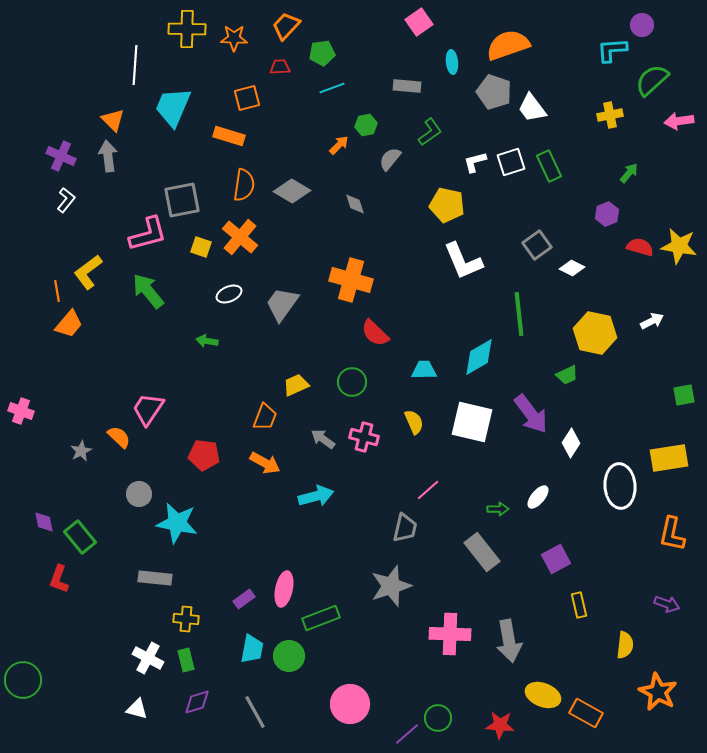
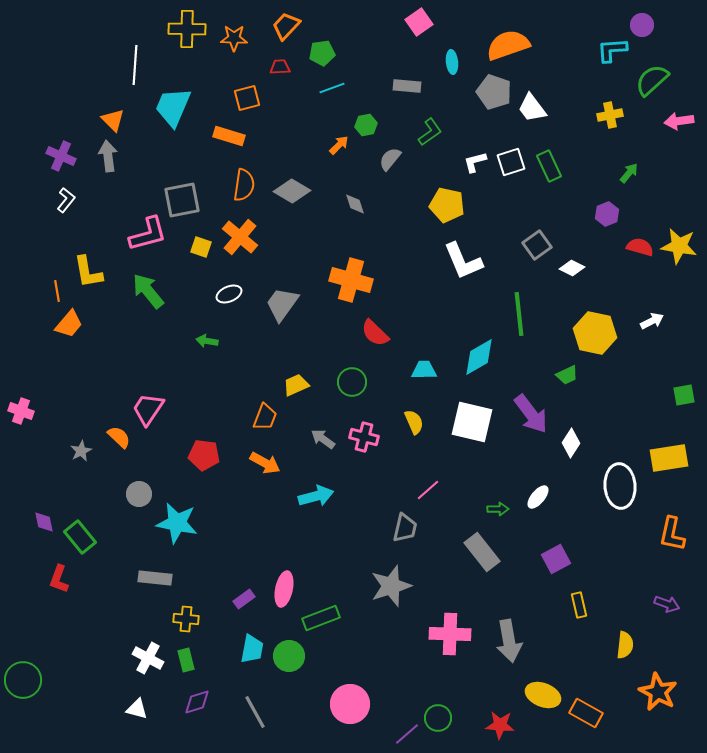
yellow L-shape at (88, 272): rotated 63 degrees counterclockwise
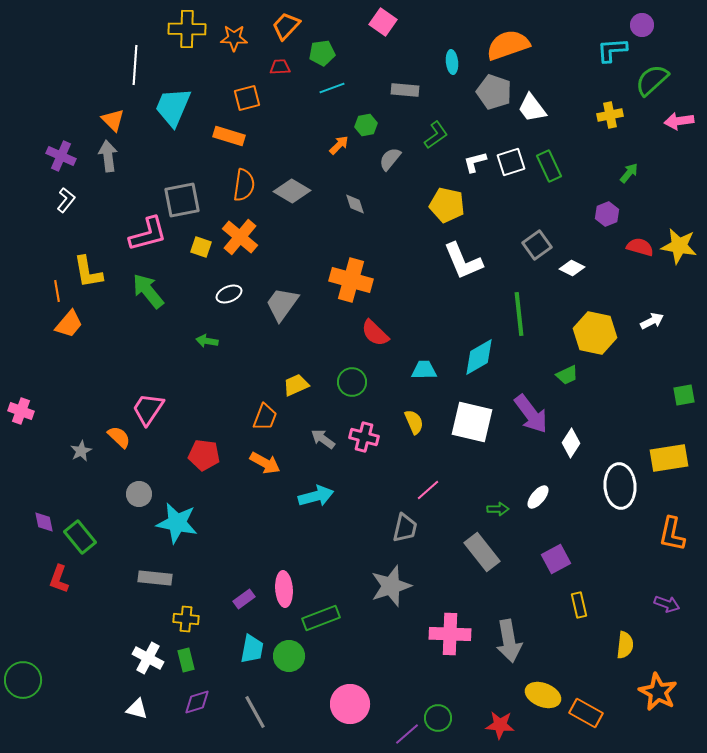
pink square at (419, 22): moved 36 px left; rotated 20 degrees counterclockwise
gray rectangle at (407, 86): moved 2 px left, 4 px down
green L-shape at (430, 132): moved 6 px right, 3 px down
pink ellipse at (284, 589): rotated 16 degrees counterclockwise
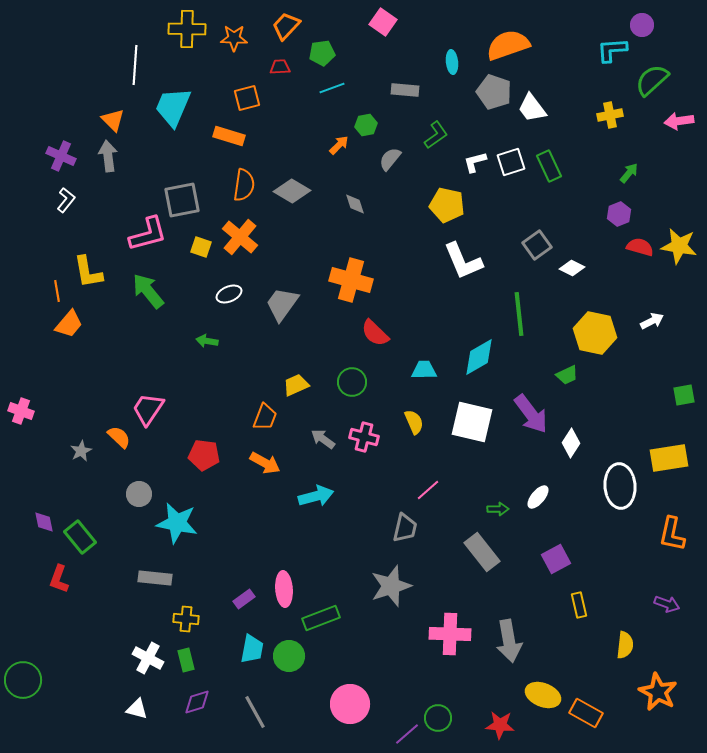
purple hexagon at (607, 214): moved 12 px right
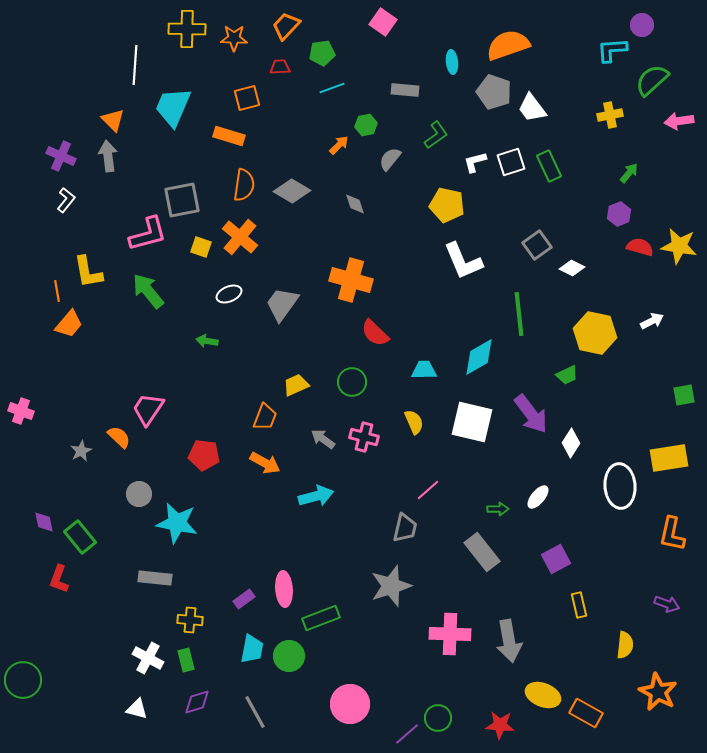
yellow cross at (186, 619): moved 4 px right, 1 px down
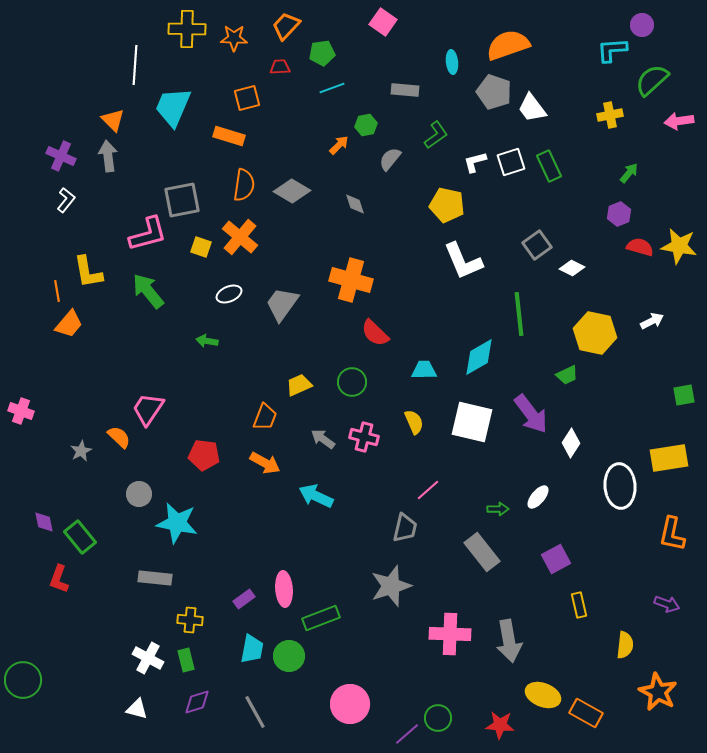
yellow trapezoid at (296, 385): moved 3 px right
cyan arrow at (316, 496): rotated 140 degrees counterclockwise
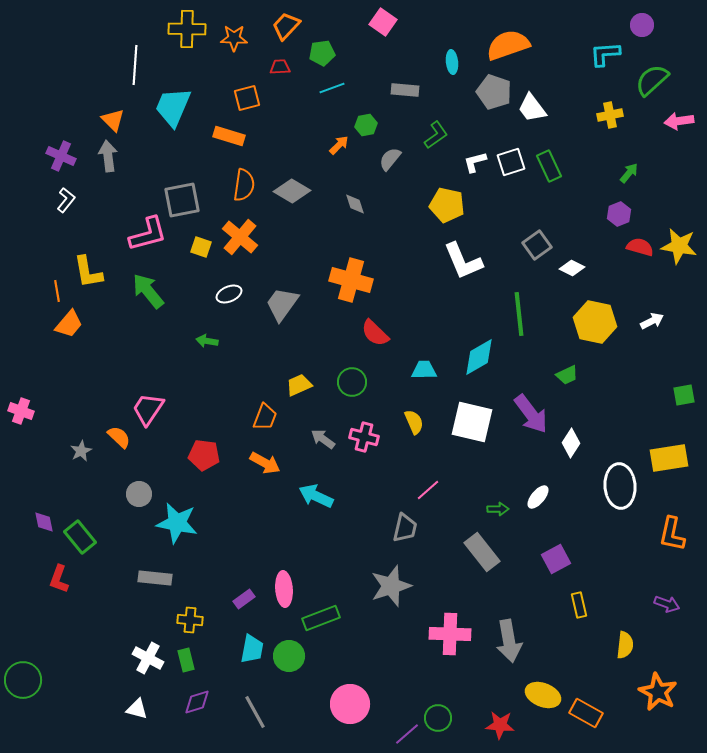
cyan L-shape at (612, 50): moved 7 px left, 4 px down
yellow hexagon at (595, 333): moved 11 px up
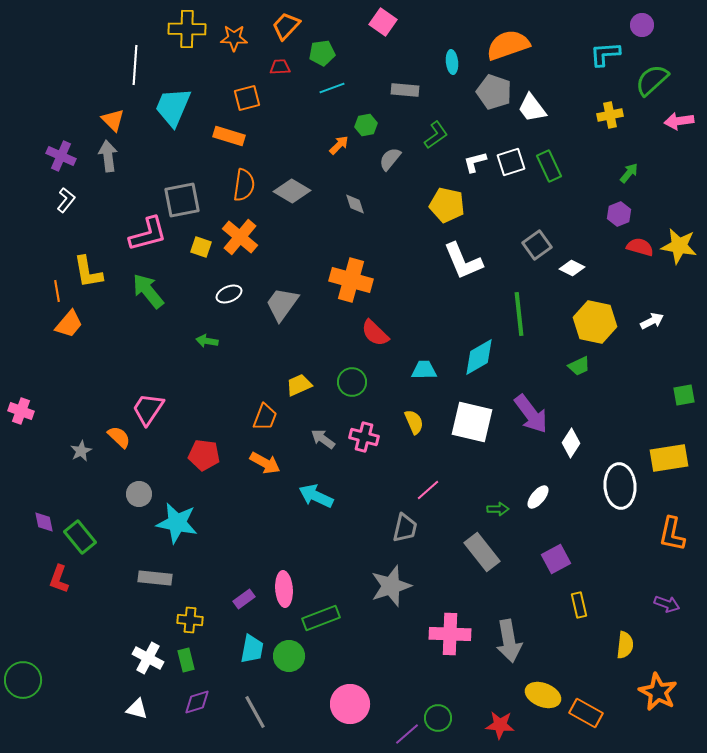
green trapezoid at (567, 375): moved 12 px right, 9 px up
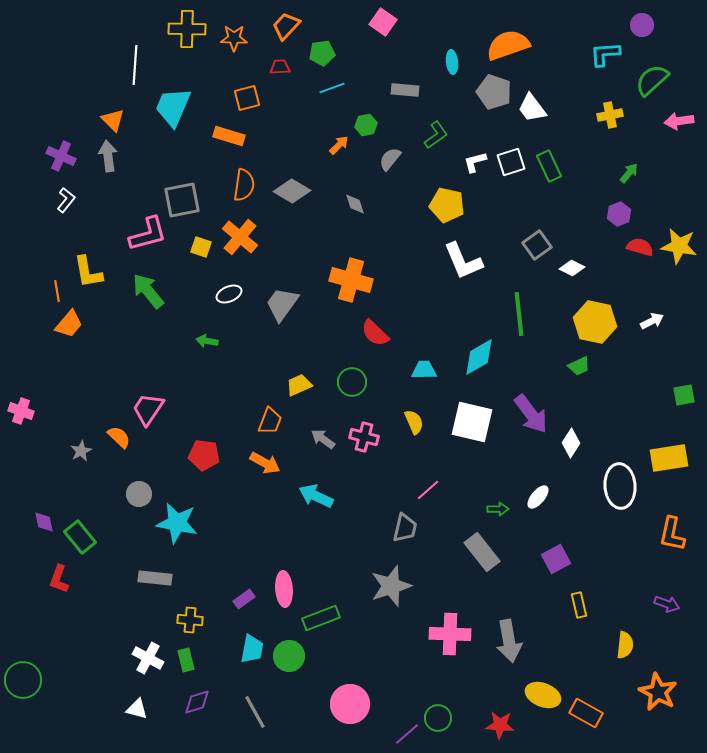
orange trapezoid at (265, 417): moved 5 px right, 4 px down
